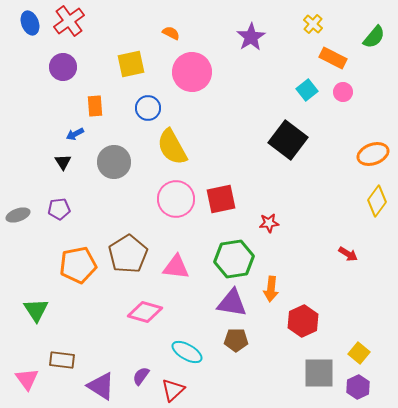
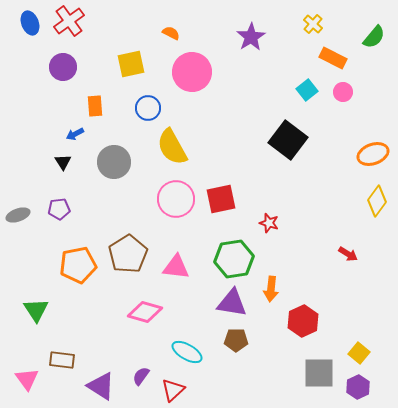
red star at (269, 223): rotated 24 degrees clockwise
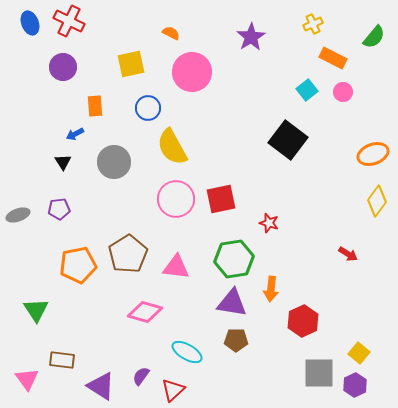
red cross at (69, 21): rotated 28 degrees counterclockwise
yellow cross at (313, 24): rotated 24 degrees clockwise
purple hexagon at (358, 387): moved 3 px left, 2 px up
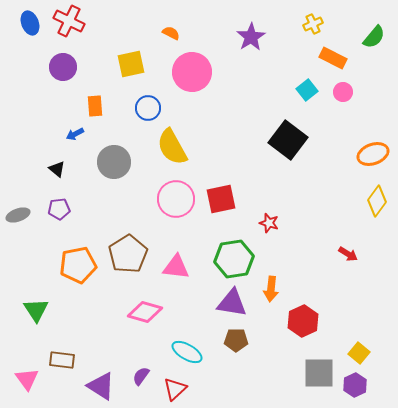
black triangle at (63, 162): moved 6 px left, 7 px down; rotated 18 degrees counterclockwise
red triangle at (173, 390): moved 2 px right, 1 px up
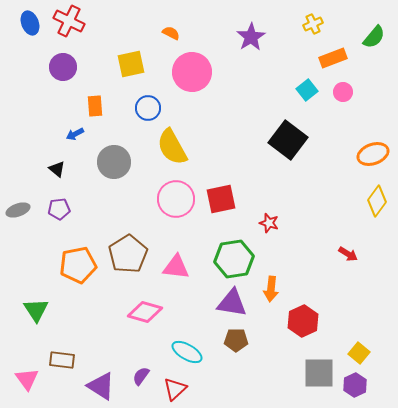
orange rectangle at (333, 58): rotated 48 degrees counterclockwise
gray ellipse at (18, 215): moved 5 px up
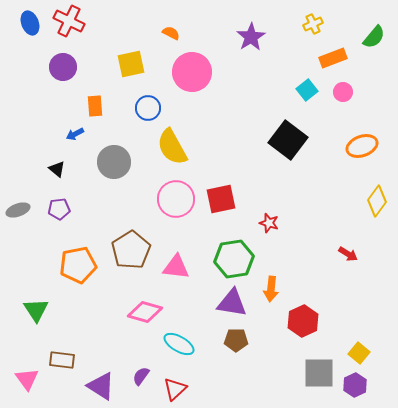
orange ellipse at (373, 154): moved 11 px left, 8 px up
brown pentagon at (128, 254): moved 3 px right, 4 px up
cyan ellipse at (187, 352): moved 8 px left, 8 px up
